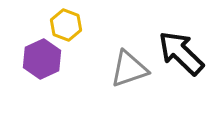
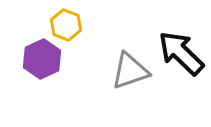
gray triangle: moved 1 px right, 2 px down
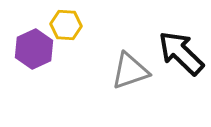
yellow hexagon: rotated 16 degrees counterclockwise
purple hexagon: moved 8 px left, 10 px up
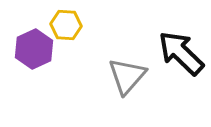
gray triangle: moved 3 px left, 5 px down; rotated 30 degrees counterclockwise
